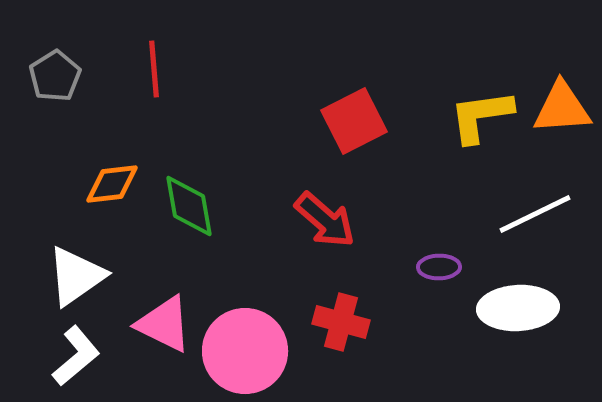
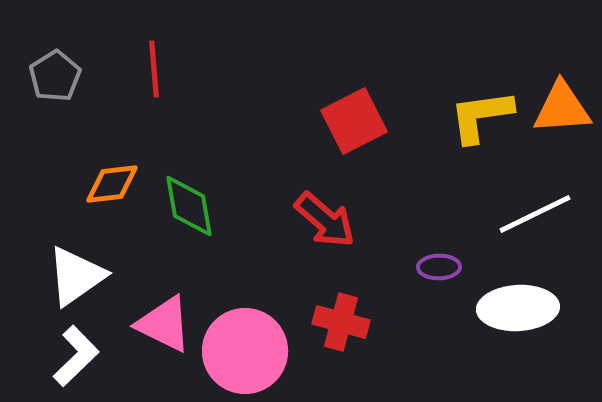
white L-shape: rotated 4 degrees counterclockwise
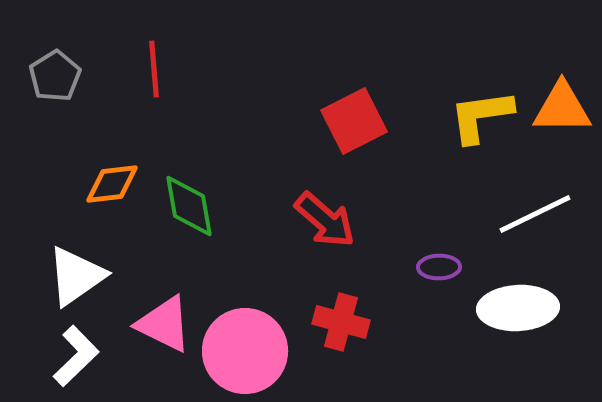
orange triangle: rotated 4 degrees clockwise
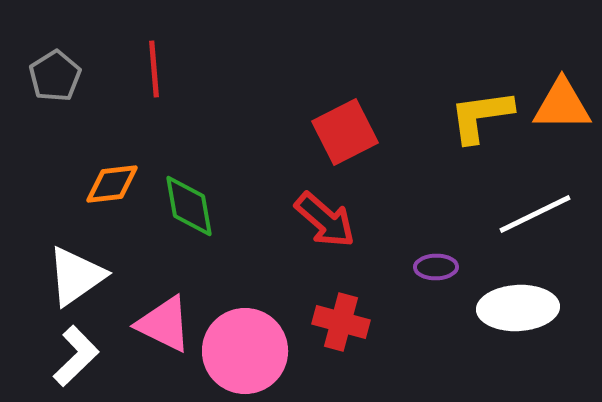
orange triangle: moved 3 px up
red square: moved 9 px left, 11 px down
purple ellipse: moved 3 px left
